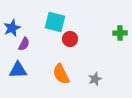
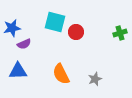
blue star: rotated 12 degrees clockwise
green cross: rotated 16 degrees counterclockwise
red circle: moved 6 px right, 7 px up
purple semicircle: rotated 40 degrees clockwise
blue triangle: moved 1 px down
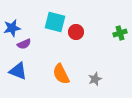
blue triangle: rotated 24 degrees clockwise
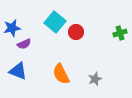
cyan square: rotated 25 degrees clockwise
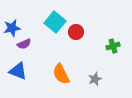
green cross: moved 7 px left, 13 px down
